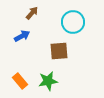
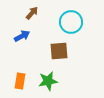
cyan circle: moved 2 px left
orange rectangle: rotated 49 degrees clockwise
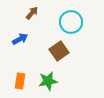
blue arrow: moved 2 px left, 3 px down
brown square: rotated 30 degrees counterclockwise
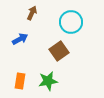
brown arrow: rotated 16 degrees counterclockwise
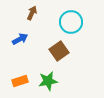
orange rectangle: rotated 63 degrees clockwise
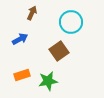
orange rectangle: moved 2 px right, 6 px up
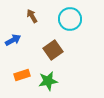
brown arrow: moved 3 px down; rotated 56 degrees counterclockwise
cyan circle: moved 1 px left, 3 px up
blue arrow: moved 7 px left, 1 px down
brown square: moved 6 px left, 1 px up
